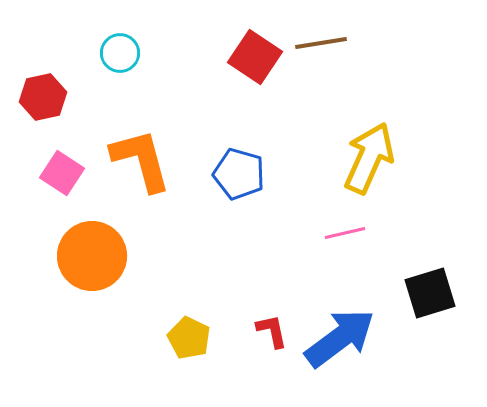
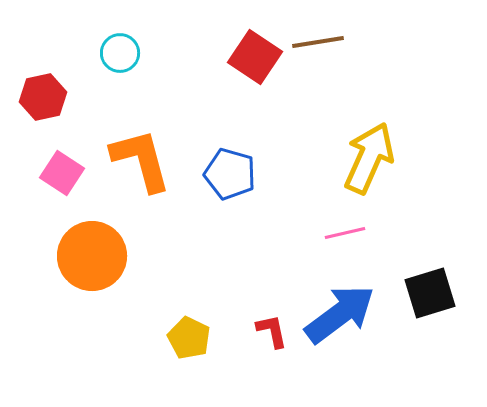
brown line: moved 3 px left, 1 px up
blue pentagon: moved 9 px left
blue arrow: moved 24 px up
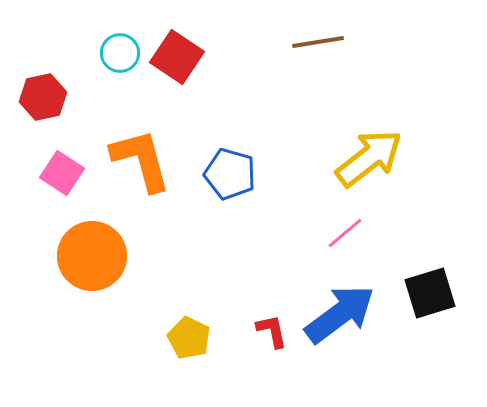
red square: moved 78 px left
yellow arrow: rotated 28 degrees clockwise
pink line: rotated 27 degrees counterclockwise
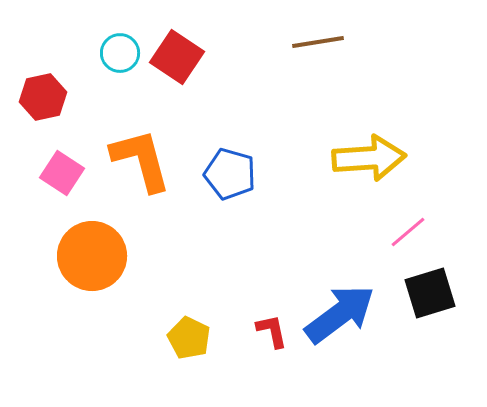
yellow arrow: rotated 34 degrees clockwise
pink line: moved 63 px right, 1 px up
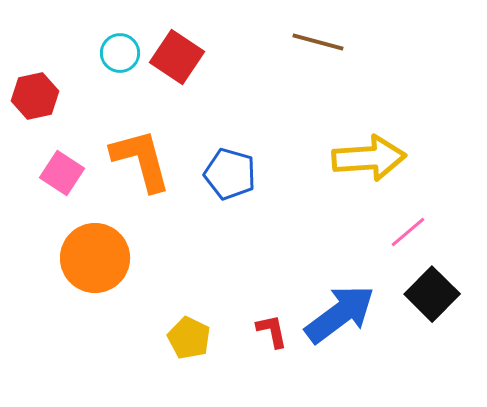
brown line: rotated 24 degrees clockwise
red hexagon: moved 8 px left, 1 px up
orange circle: moved 3 px right, 2 px down
black square: moved 2 px right, 1 px down; rotated 28 degrees counterclockwise
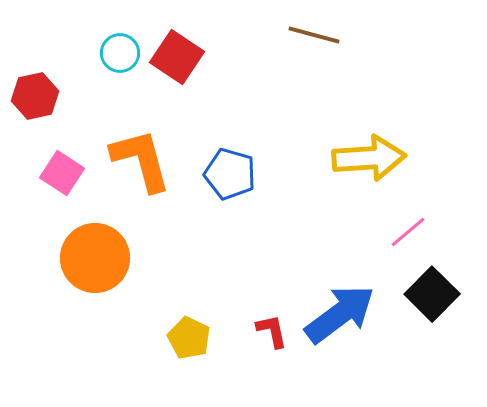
brown line: moved 4 px left, 7 px up
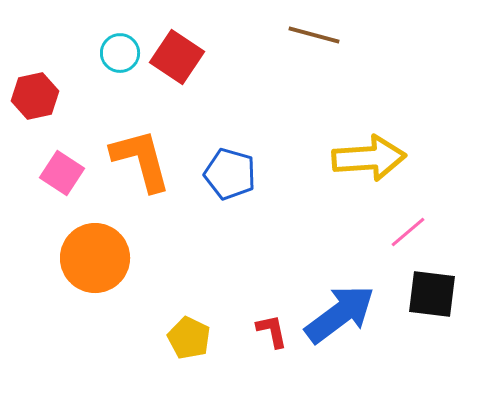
black square: rotated 38 degrees counterclockwise
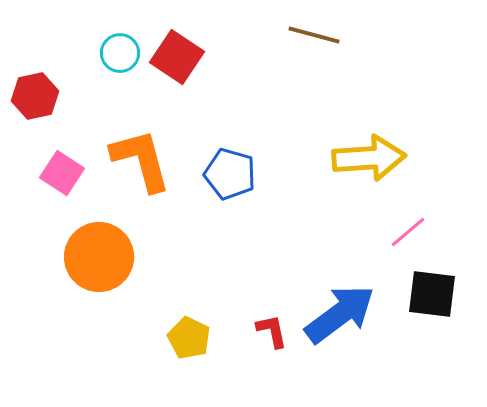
orange circle: moved 4 px right, 1 px up
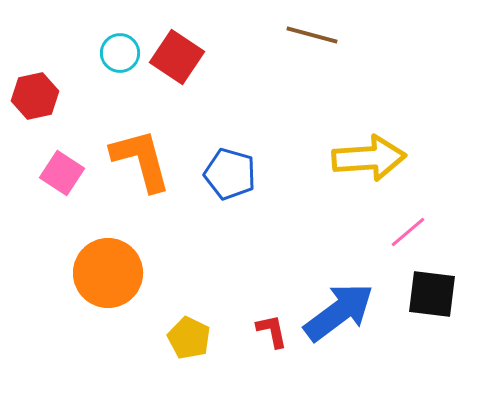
brown line: moved 2 px left
orange circle: moved 9 px right, 16 px down
blue arrow: moved 1 px left, 2 px up
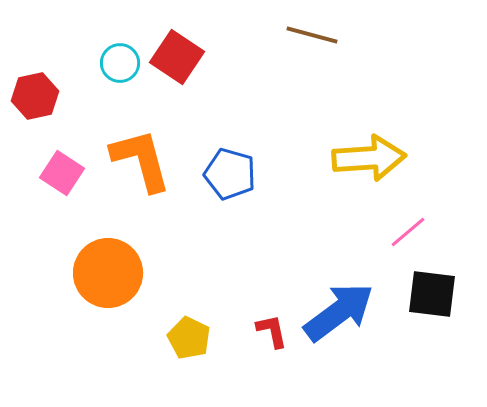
cyan circle: moved 10 px down
